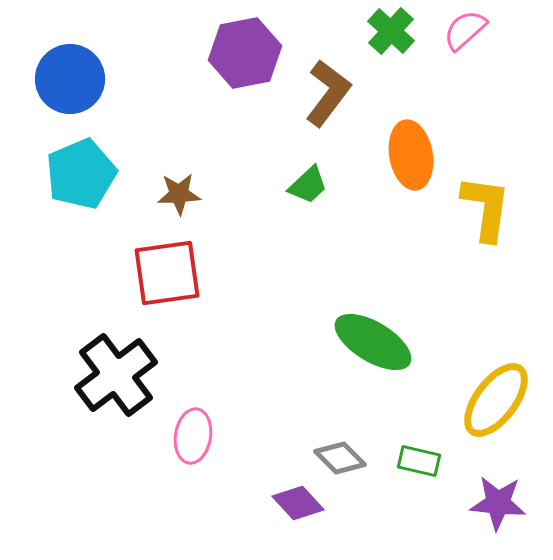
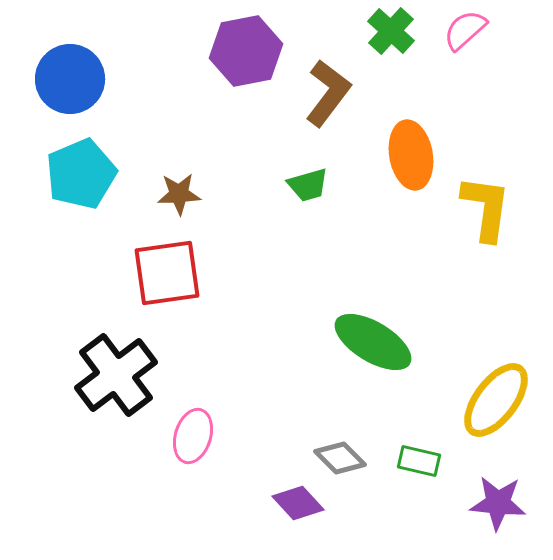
purple hexagon: moved 1 px right, 2 px up
green trapezoid: rotated 27 degrees clockwise
pink ellipse: rotated 8 degrees clockwise
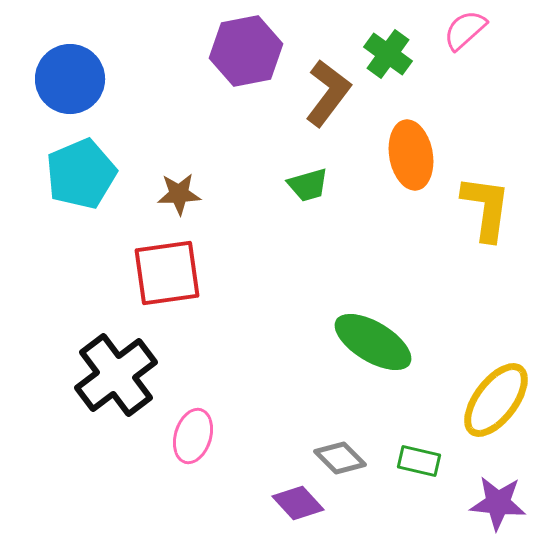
green cross: moved 3 px left, 23 px down; rotated 6 degrees counterclockwise
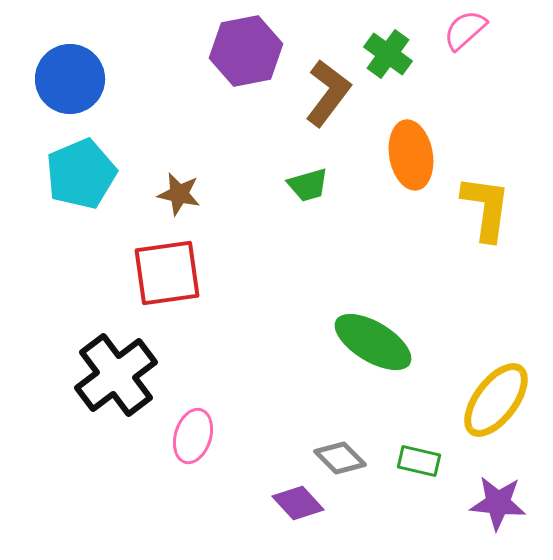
brown star: rotated 15 degrees clockwise
